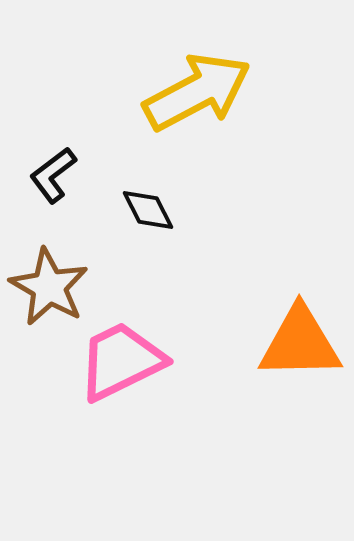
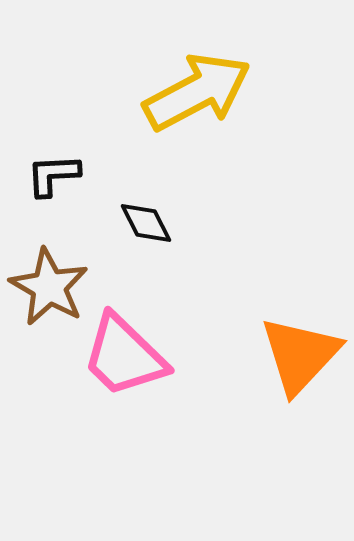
black L-shape: rotated 34 degrees clockwise
black diamond: moved 2 px left, 13 px down
orange triangle: moved 12 px down; rotated 46 degrees counterclockwise
pink trapezoid: moved 3 px right, 5 px up; rotated 110 degrees counterclockwise
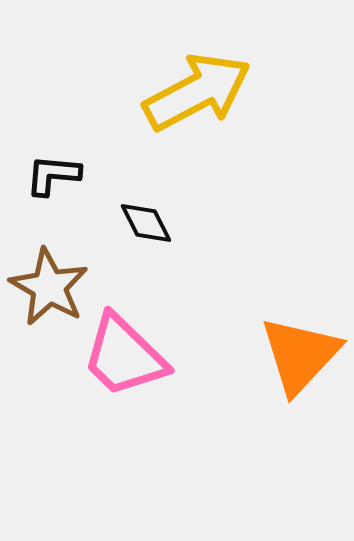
black L-shape: rotated 8 degrees clockwise
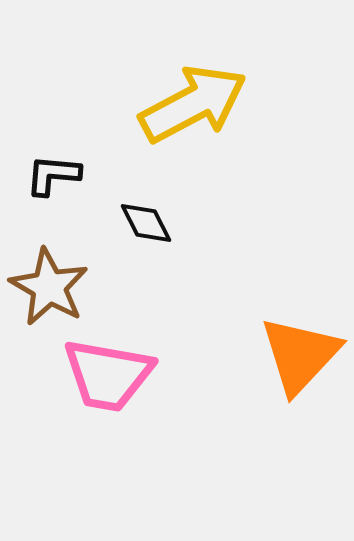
yellow arrow: moved 4 px left, 12 px down
pink trapezoid: moved 16 px left, 19 px down; rotated 34 degrees counterclockwise
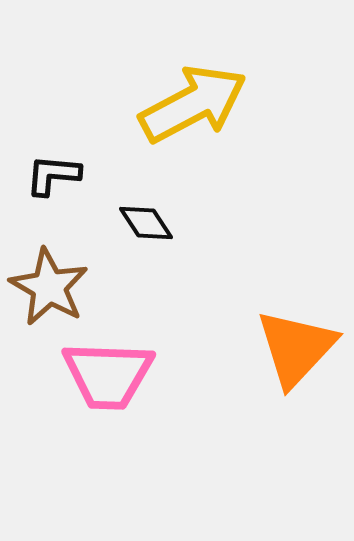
black diamond: rotated 6 degrees counterclockwise
orange triangle: moved 4 px left, 7 px up
pink trapezoid: rotated 8 degrees counterclockwise
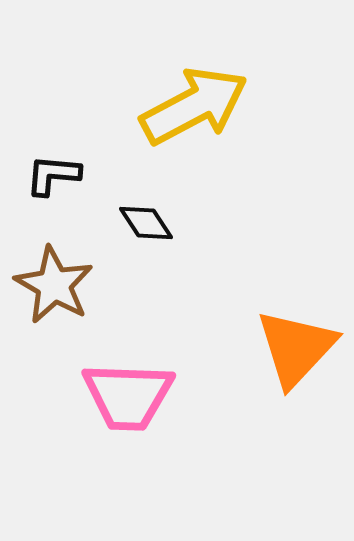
yellow arrow: moved 1 px right, 2 px down
brown star: moved 5 px right, 2 px up
pink trapezoid: moved 20 px right, 21 px down
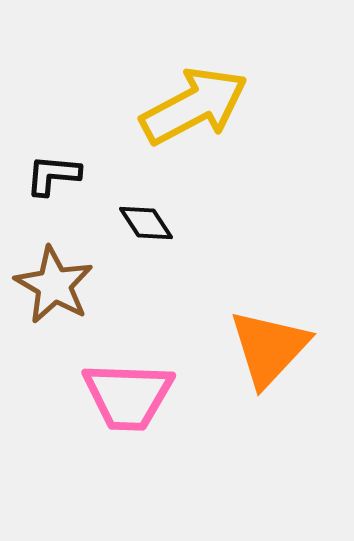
orange triangle: moved 27 px left
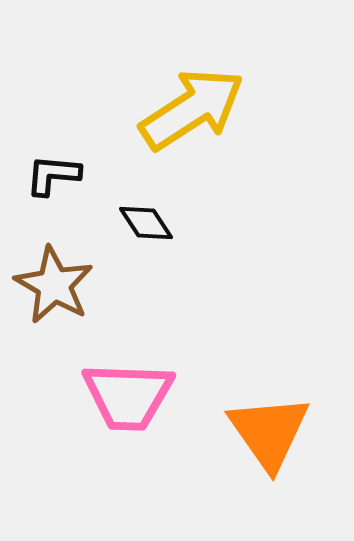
yellow arrow: moved 2 px left, 3 px down; rotated 5 degrees counterclockwise
orange triangle: moved 84 px down; rotated 18 degrees counterclockwise
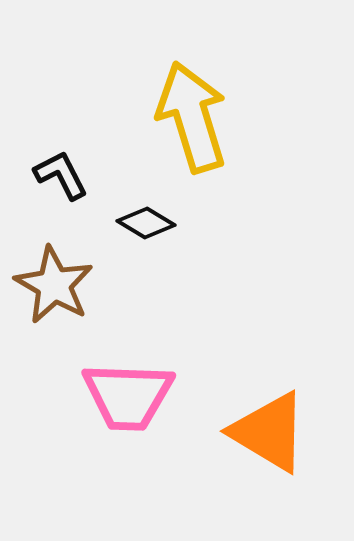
yellow arrow: moved 8 px down; rotated 74 degrees counterclockwise
black L-shape: moved 8 px right; rotated 58 degrees clockwise
black diamond: rotated 26 degrees counterclockwise
orange triangle: rotated 24 degrees counterclockwise
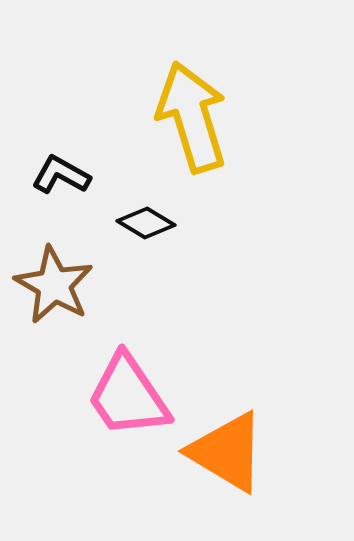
black L-shape: rotated 34 degrees counterclockwise
pink trapezoid: rotated 54 degrees clockwise
orange triangle: moved 42 px left, 20 px down
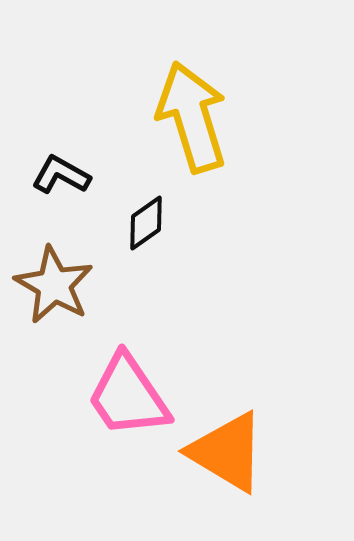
black diamond: rotated 66 degrees counterclockwise
